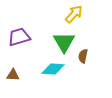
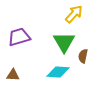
cyan diamond: moved 5 px right, 3 px down
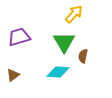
brown triangle: rotated 40 degrees counterclockwise
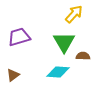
brown semicircle: rotated 80 degrees clockwise
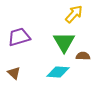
brown triangle: moved 1 px right, 2 px up; rotated 40 degrees counterclockwise
